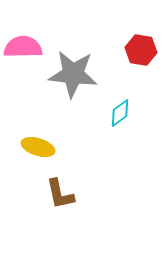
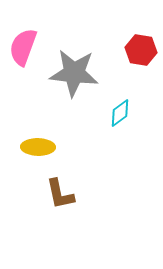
pink semicircle: rotated 69 degrees counterclockwise
gray star: moved 1 px right, 1 px up
yellow ellipse: rotated 16 degrees counterclockwise
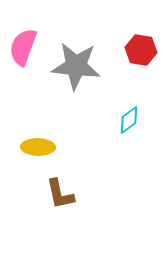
gray star: moved 2 px right, 7 px up
cyan diamond: moved 9 px right, 7 px down
